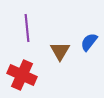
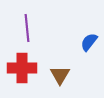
brown triangle: moved 24 px down
red cross: moved 7 px up; rotated 24 degrees counterclockwise
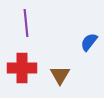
purple line: moved 1 px left, 5 px up
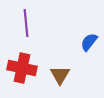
red cross: rotated 12 degrees clockwise
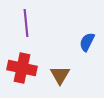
blue semicircle: moved 2 px left; rotated 12 degrees counterclockwise
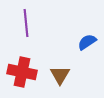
blue semicircle: rotated 30 degrees clockwise
red cross: moved 4 px down
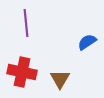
brown triangle: moved 4 px down
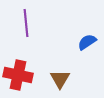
red cross: moved 4 px left, 3 px down
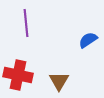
blue semicircle: moved 1 px right, 2 px up
brown triangle: moved 1 px left, 2 px down
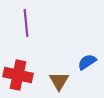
blue semicircle: moved 1 px left, 22 px down
